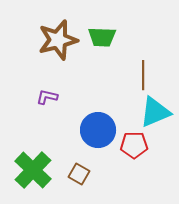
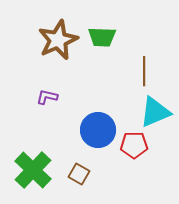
brown star: rotated 9 degrees counterclockwise
brown line: moved 1 px right, 4 px up
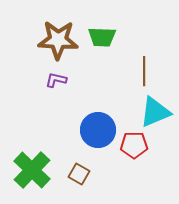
brown star: rotated 27 degrees clockwise
purple L-shape: moved 9 px right, 17 px up
green cross: moved 1 px left
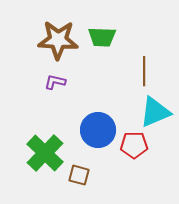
purple L-shape: moved 1 px left, 2 px down
green cross: moved 13 px right, 17 px up
brown square: moved 1 px down; rotated 15 degrees counterclockwise
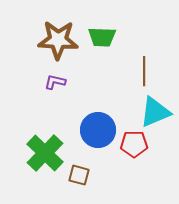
red pentagon: moved 1 px up
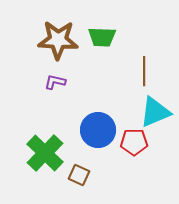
red pentagon: moved 2 px up
brown square: rotated 10 degrees clockwise
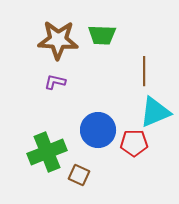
green trapezoid: moved 2 px up
red pentagon: moved 1 px down
green cross: moved 2 px right, 1 px up; rotated 24 degrees clockwise
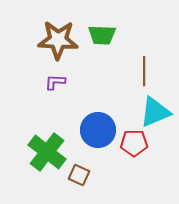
purple L-shape: rotated 10 degrees counterclockwise
green cross: rotated 30 degrees counterclockwise
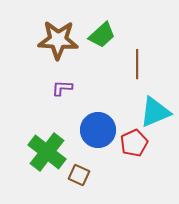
green trapezoid: rotated 44 degrees counterclockwise
brown line: moved 7 px left, 7 px up
purple L-shape: moved 7 px right, 6 px down
red pentagon: rotated 24 degrees counterclockwise
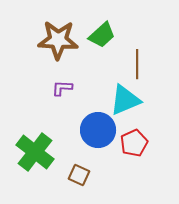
cyan triangle: moved 30 px left, 12 px up
green cross: moved 12 px left
